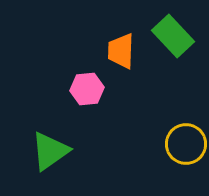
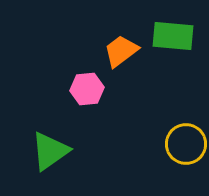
green rectangle: rotated 42 degrees counterclockwise
orange trapezoid: rotated 51 degrees clockwise
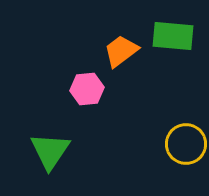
green triangle: rotated 21 degrees counterclockwise
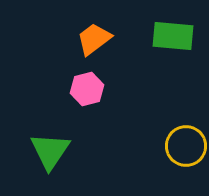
orange trapezoid: moved 27 px left, 12 px up
pink hexagon: rotated 8 degrees counterclockwise
yellow circle: moved 2 px down
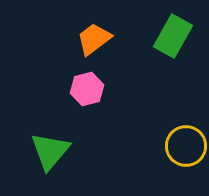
green rectangle: rotated 66 degrees counterclockwise
green triangle: rotated 6 degrees clockwise
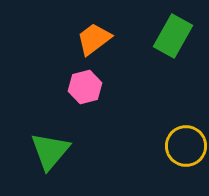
pink hexagon: moved 2 px left, 2 px up
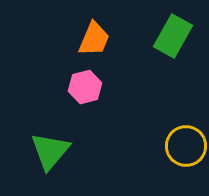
orange trapezoid: rotated 150 degrees clockwise
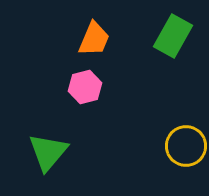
green triangle: moved 2 px left, 1 px down
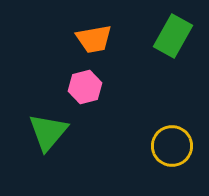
orange trapezoid: rotated 57 degrees clockwise
yellow circle: moved 14 px left
green triangle: moved 20 px up
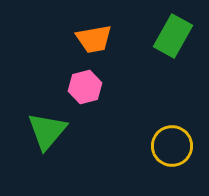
green triangle: moved 1 px left, 1 px up
